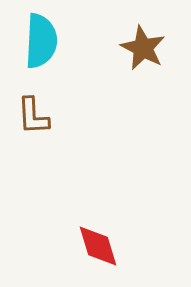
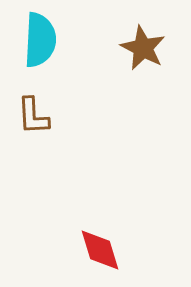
cyan semicircle: moved 1 px left, 1 px up
red diamond: moved 2 px right, 4 px down
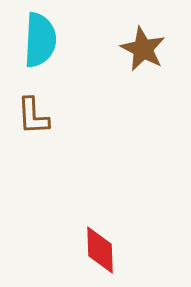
brown star: moved 1 px down
red diamond: rotated 15 degrees clockwise
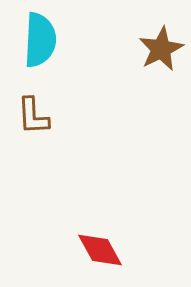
brown star: moved 18 px right; rotated 18 degrees clockwise
red diamond: rotated 27 degrees counterclockwise
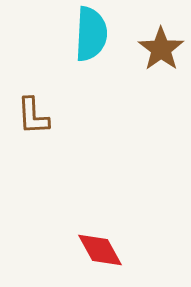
cyan semicircle: moved 51 px right, 6 px up
brown star: rotated 9 degrees counterclockwise
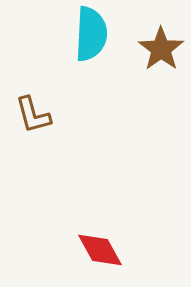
brown L-shape: moved 1 px up; rotated 12 degrees counterclockwise
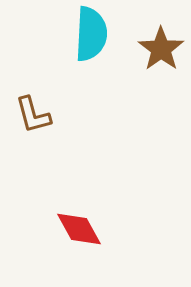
red diamond: moved 21 px left, 21 px up
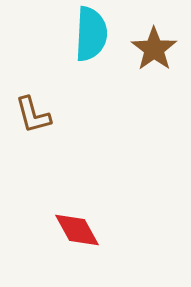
brown star: moved 7 px left
red diamond: moved 2 px left, 1 px down
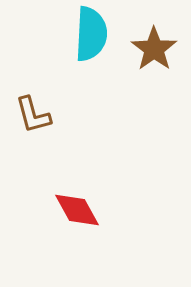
red diamond: moved 20 px up
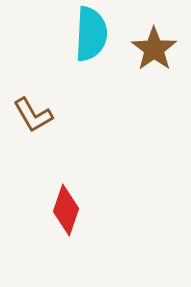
brown L-shape: rotated 15 degrees counterclockwise
red diamond: moved 11 px left; rotated 48 degrees clockwise
